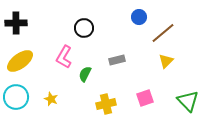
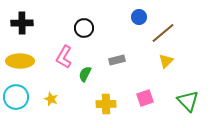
black cross: moved 6 px right
yellow ellipse: rotated 36 degrees clockwise
yellow cross: rotated 12 degrees clockwise
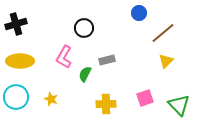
blue circle: moved 4 px up
black cross: moved 6 px left, 1 px down; rotated 15 degrees counterclockwise
gray rectangle: moved 10 px left
green triangle: moved 9 px left, 4 px down
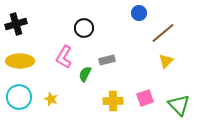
cyan circle: moved 3 px right
yellow cross: moved 7 px right, 3 px up
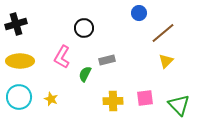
pink L-shape: moved 2 px left
pink square: rotated 12 degrees clockwise
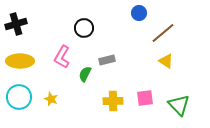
yellow triangle: rotated 42 degrees counterclockwise
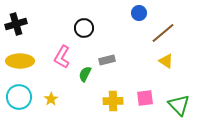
yellow star: rotated 16 degrees clockwise
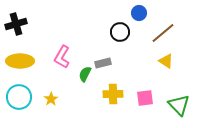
black circle: moved 36 px right, 4 px down
gray rectangle: moved 4 px left, 3 px down
yellow cross: moved 7 px up
